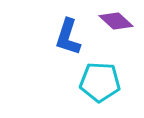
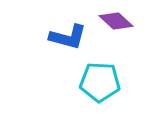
blue L-shape: rotated 93 degrees counterclockwise
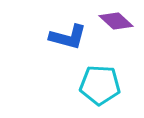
cyan pentagon: moved 3 px down
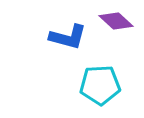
cyan pentagon: rotated 6 degrees counterclockwise
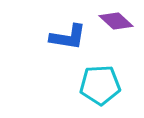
blue L-shape: rotated 6 degrees counterclockwise
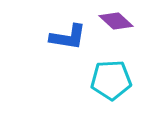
cyan pentagon: moved 11 px right, 5 px up
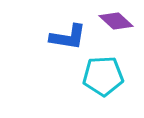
cyan pentagon: moved 8 px left, 4 px up
